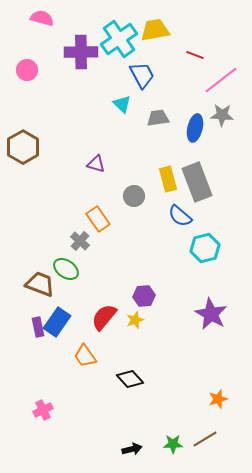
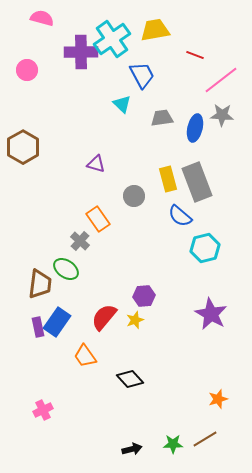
cyan cross: moved 7 px left
gray trapezoid: moved 4 px right
brown trapezoid: rotated 76 degrees clockwise
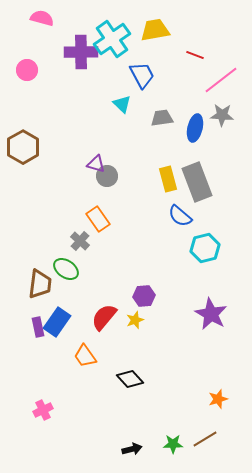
gray circle: moved 27 px left, 20 px up
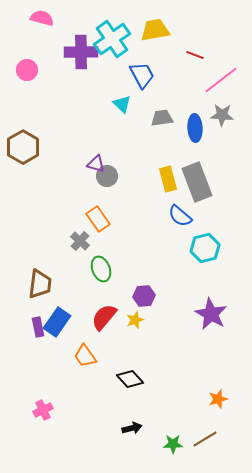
blue ellipse: rotated 16 degrees counterclockwise
green ellipse: moved 35 px right; rotated 35 degrees clockwise
black arrow: moved 21 px up
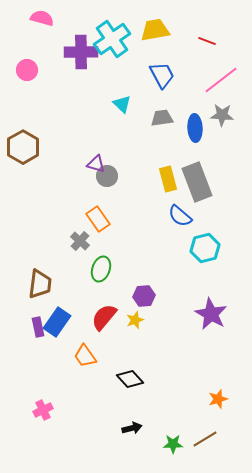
red line: moved 12 px right, 14 px up
blue trapezoid: moved 20 px right
green ellipse: rotated 40 degrees clockwise
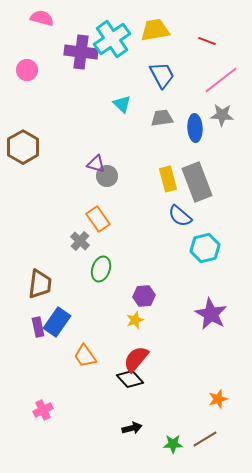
purple cross: rotated 8 degrees clockwise
red semicircle: moved 32 px right, 42 px down
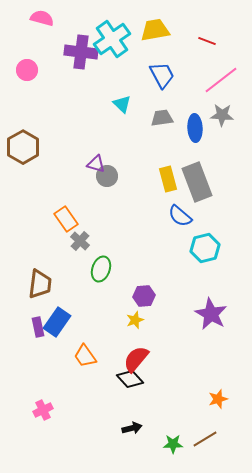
orange rectangle: moved 32 px left
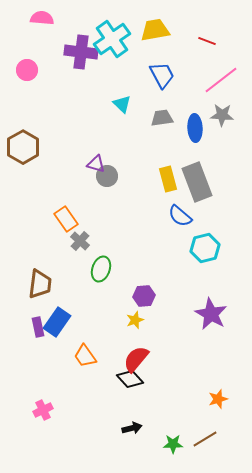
pink semicircle: rotated 10 degrees counterclockwise
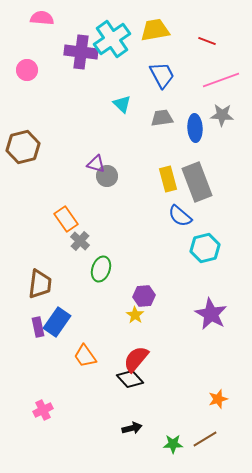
pink line: rotated 18 degrees clockwise
brown hexagon: rotated 16 degrees clockwise
yellow star: moved 5 px up; rotated 18 degrees counterclockwise
